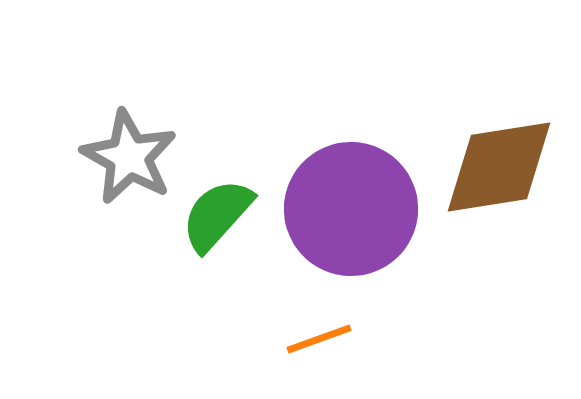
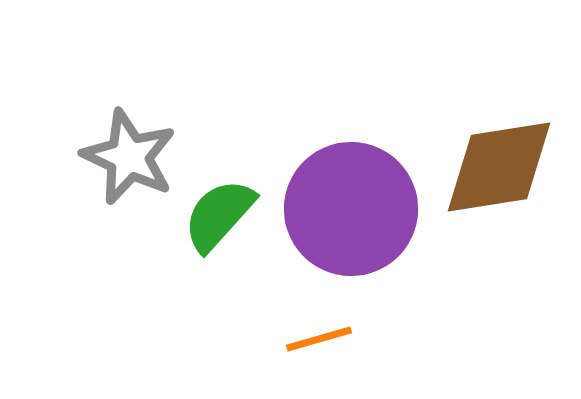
gray star: rotated 4 degrees counterclockwise
green semicircle: moved 2 px right
orange line: rotated 4 degrees clockwise
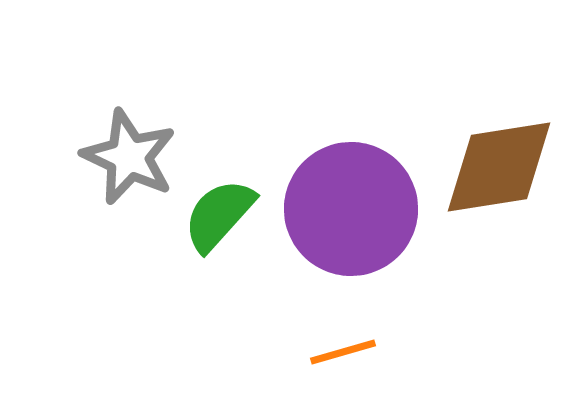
orange line: moved 24 px right, 13 px down
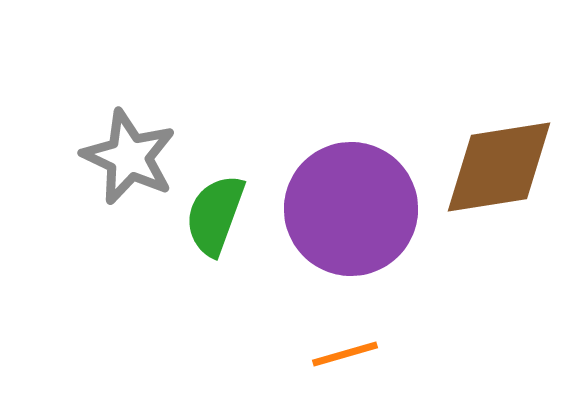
green semicircle: moved 4 px left; rotated 22 degrees counterclockwise
orange line: moved 2 px right, 2 px down
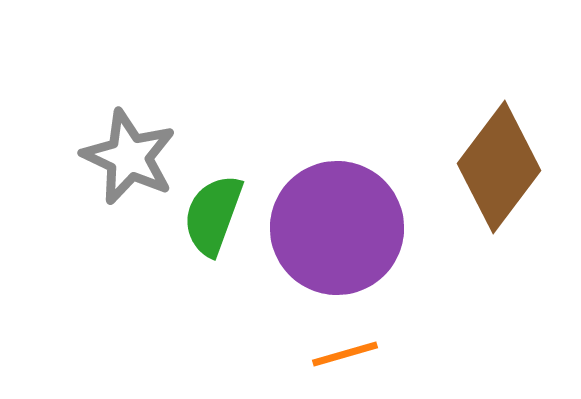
brown diamond: rotated 44 degrees counterclockwise
purple circle: moved 14 px left, 19 px down
green semicircle: moved 2 px left
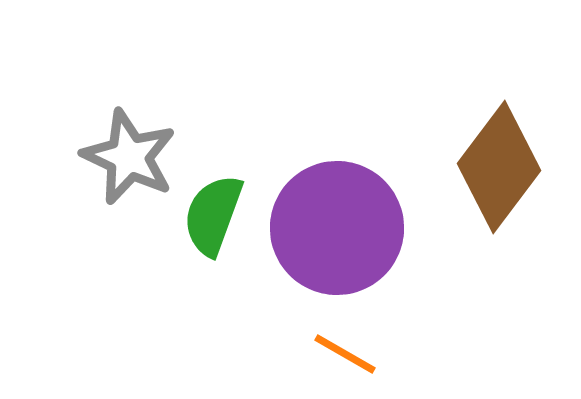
orange line: rotated 46 degrees clockwise
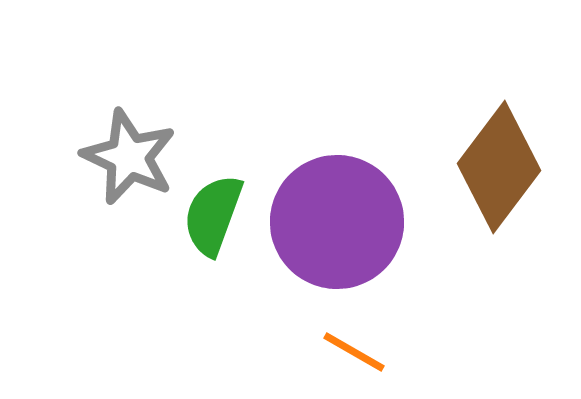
purple circle: moved 6 px up
orange line: moved 9 px right, 2 px up
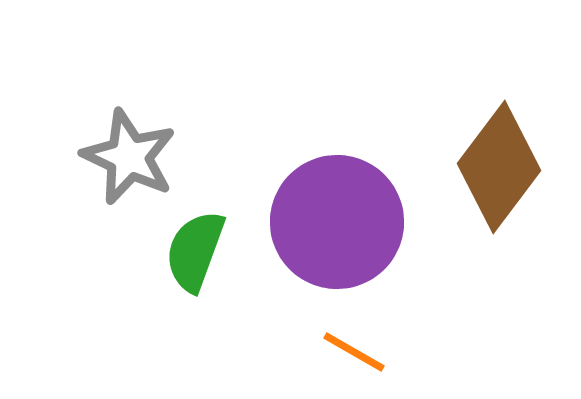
green semicircle: moved 18 px left, 36 px down
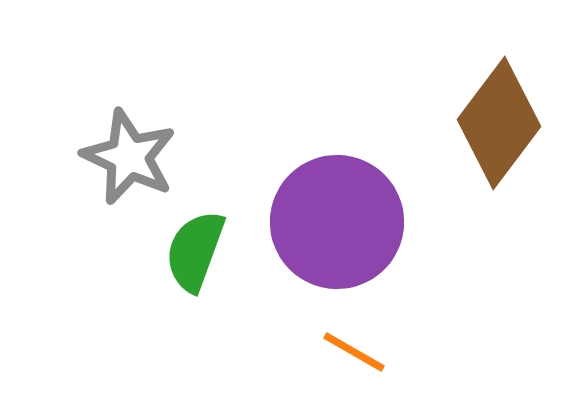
brown diamond: moved 44 px up
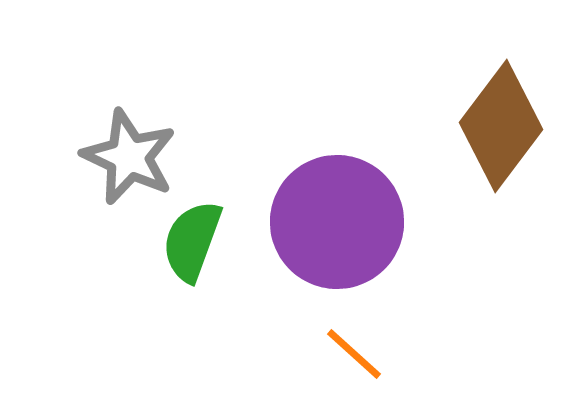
brown diamond: moved 2 px right, 3 px down
green semicircle: moved 3 px left, 10 px up
orange line: moved 2 px down; rotated 12 degrees clockwise
